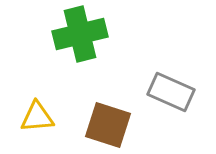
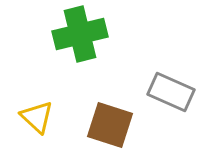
yellow triangle: rotated 48 degrees clockwise
brown square: moved 2 px right
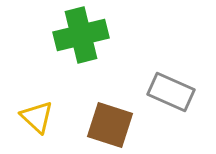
green cross: moved 1 px right, 1 px down
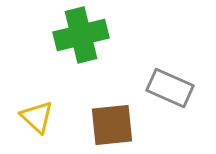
gray rectangle: moved 1 px left, 4 px up
brown square: moved 2 px right; rotated 24 degrees counterclockwise
